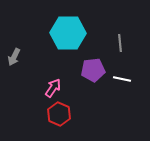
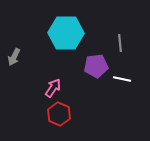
cyan hexagon: moved 2 px left
purple pentagon: moved 3 px right, 4 px up
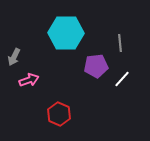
white line: rotated 60 degrees counterclockwise
pink arrow: moved 24 px left, 8 px up; rotated 36 degrees clockwise
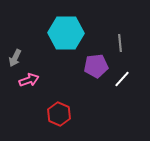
gray arrow: moved 1 px right, 1 px down
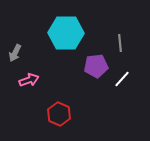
gray arrow: moved 5 px up
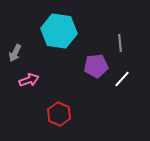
cyan hexagon: moved 7 px left, 2 px up; rotated 8 degrees clockwise
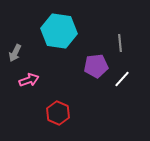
red hexagon: moved 1 px left, 1 px up
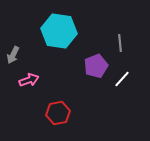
gray arrow: moved 2 px left, 2 px down
purple pentagon: rotated 15 degrees counterclockwise
red hexagon: rotated 25 degrees clockwise
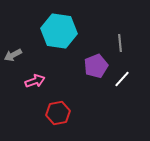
gray arrow: rotated 36 degrees clockwise
pink arrow: moved 6 px right, 1 px down
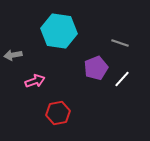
gray line: rotated 66 degrees counterclockwise
gray arrow: rotated 18 degrees clockwise
purple pentagon: moved 2 px down
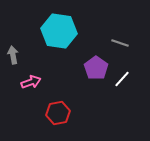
gray arrow: rotated 90 degrees clockwise
purple pentagon: rotated 15 degrees counterclockwise
pink arrow: moved 4 px left, 1 px down
